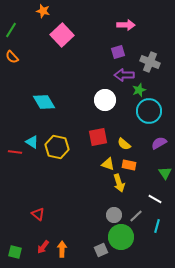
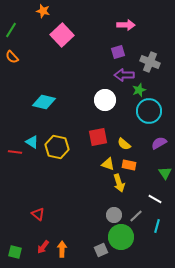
cyan diamond: rotated 45 degrees counterclockwise
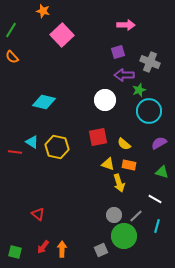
green triangle: moved 3 px left, 1 px up; rotated 40 degrees counterclockwise
green circle: moved 3 px right, 1 px up
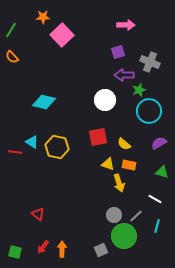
orange star: moved 6 px down; rotated 16 degrees counterclockwise
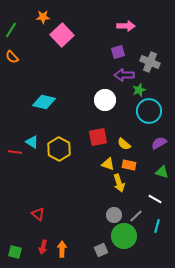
pink arrow: moved 1 px down
yellow hexagon: moved 2 px right, 2 px down; rotated 15 degrees clockwise
red arrow: rotated 24 degrees counterclockwise
